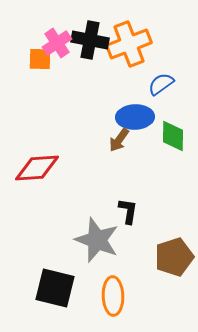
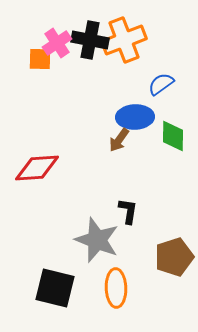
orange cross: moved 5 px left, 4 px up
orange ellipse: moved 3 px right, 8 px up
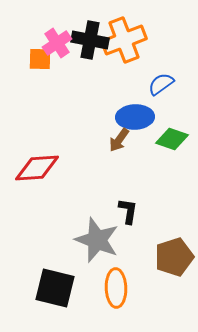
green diamond: moved 1 px left, 3 px down; rotated 72 degrees counterclockwise
